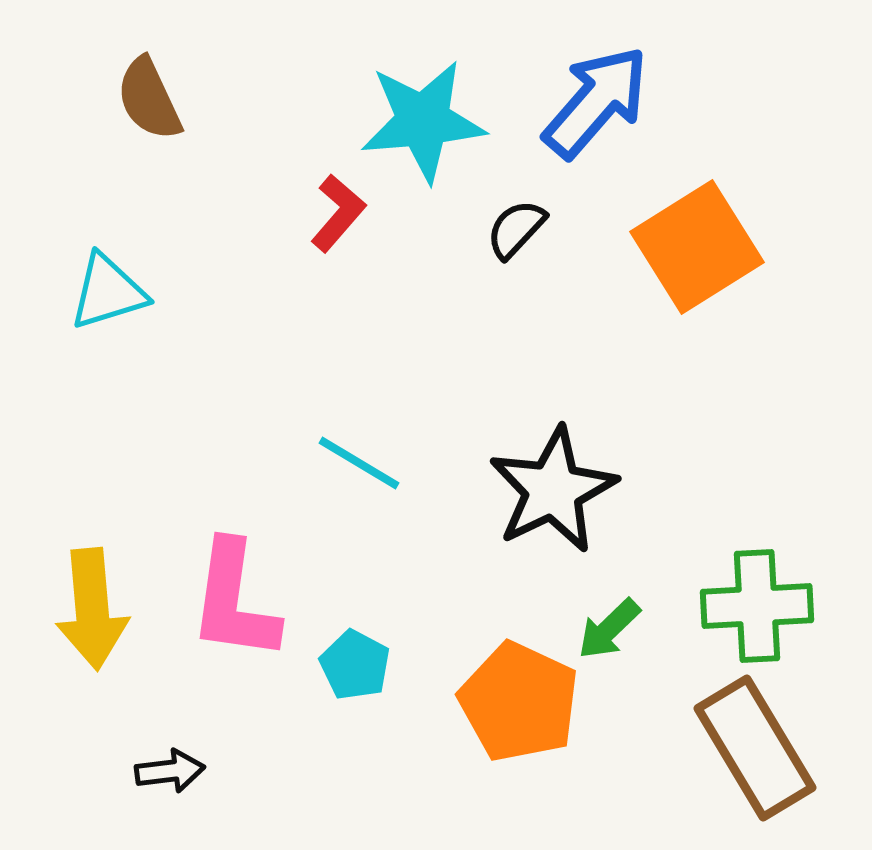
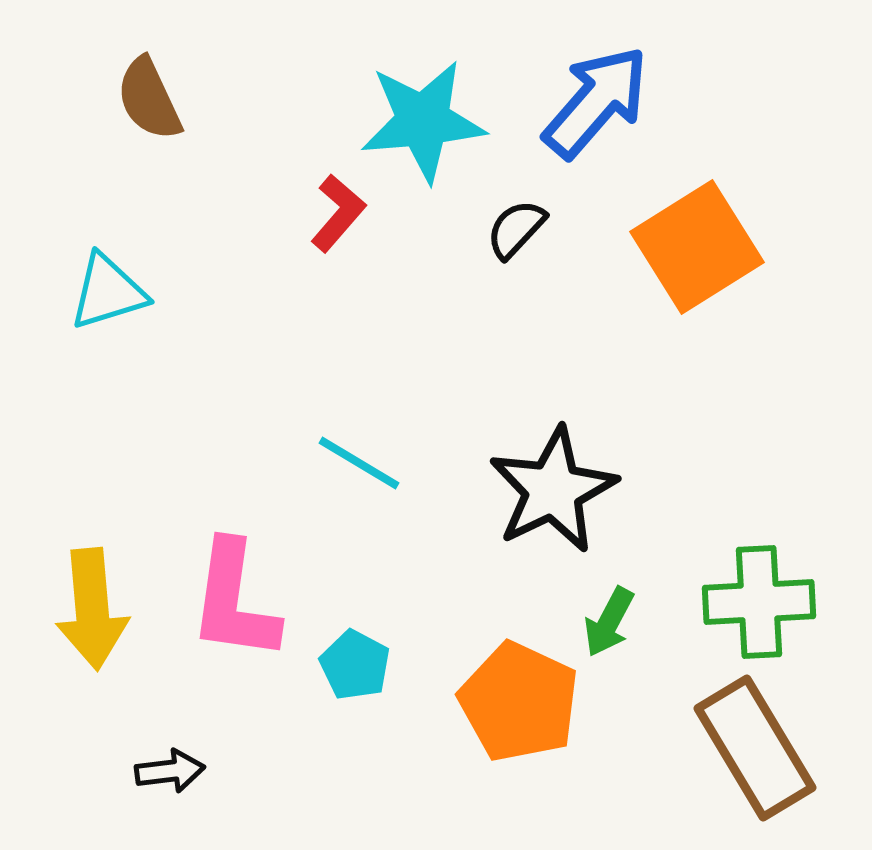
green cross: moved 2 px right, 4 px up
green arrow: moved 7 px up; rotated 18 degrees counterclockwise
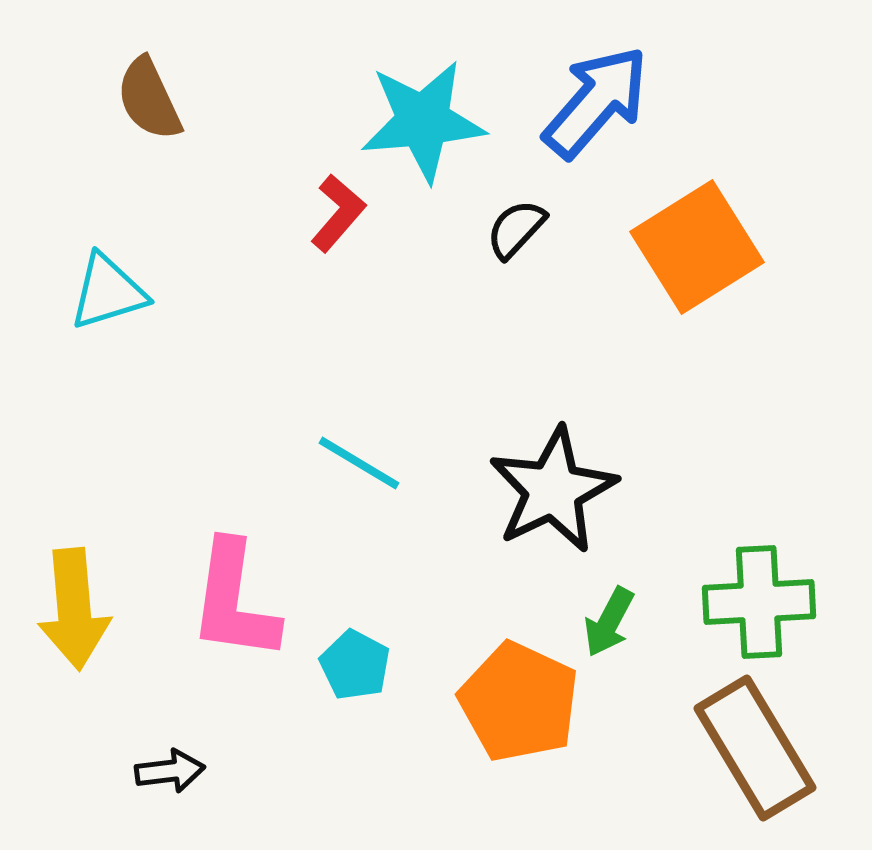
yellow arrow: moved 18 px left
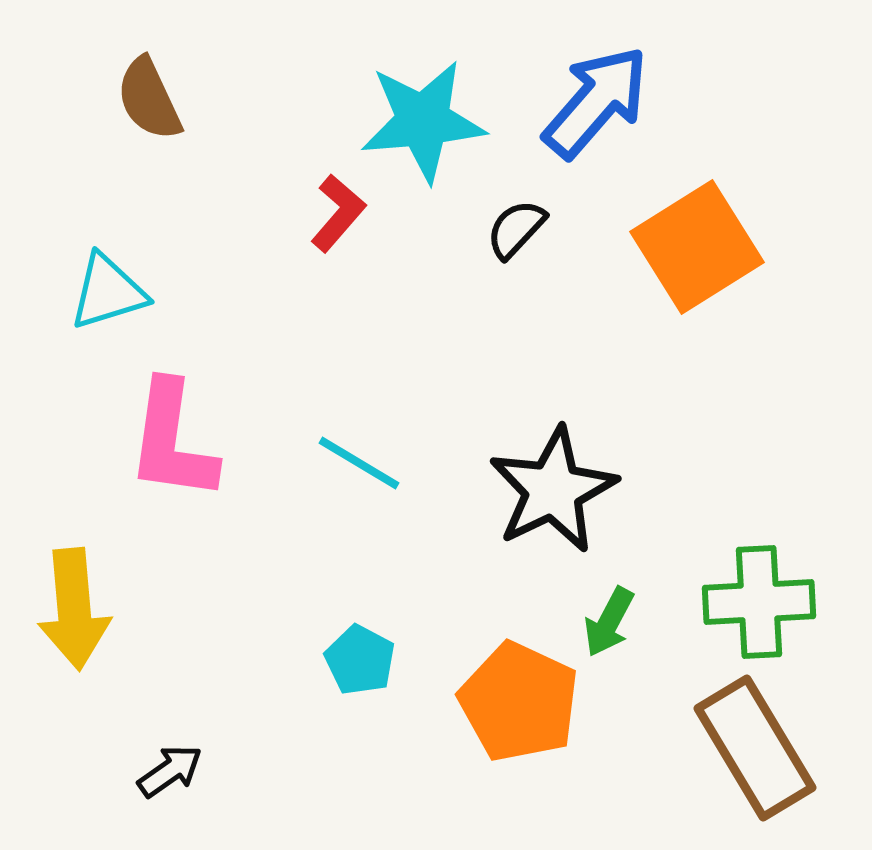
pink L-shape: moved 62 px left, 160 px up
cyan pentagon: moved 5 px right, 5 px up
black arrow: rotated 28 degrees counterclockwise
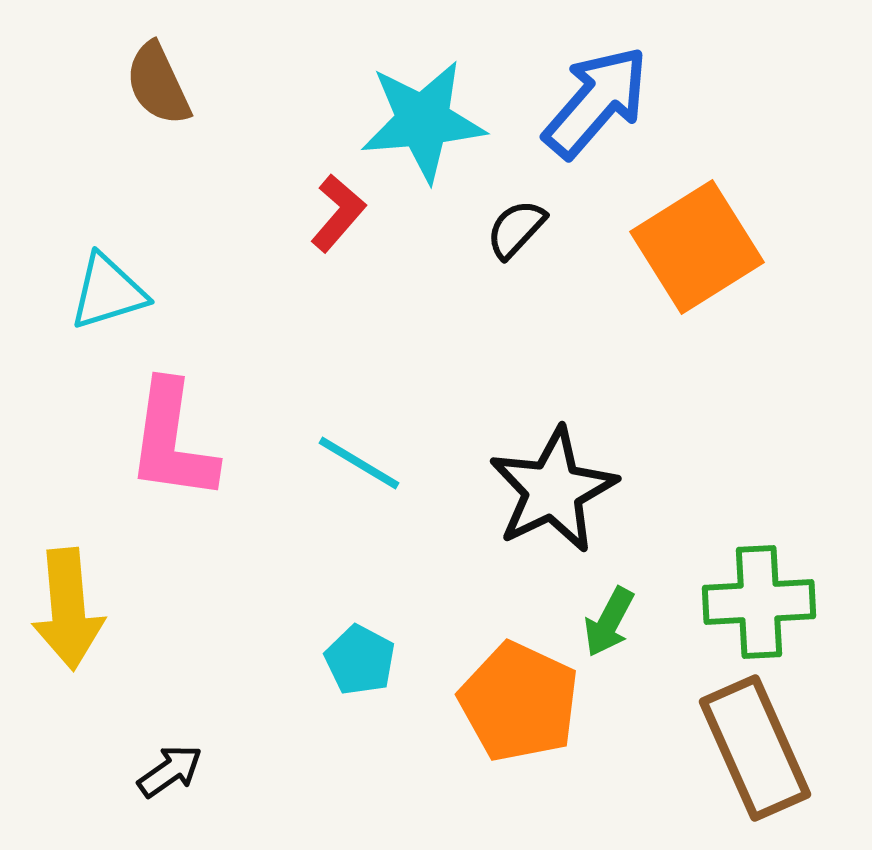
brown semicircle: moved 9 px right, 15 px up
yellow arrow: moved 6 px left
brown rectangle: rotated 7 degrees clockwise
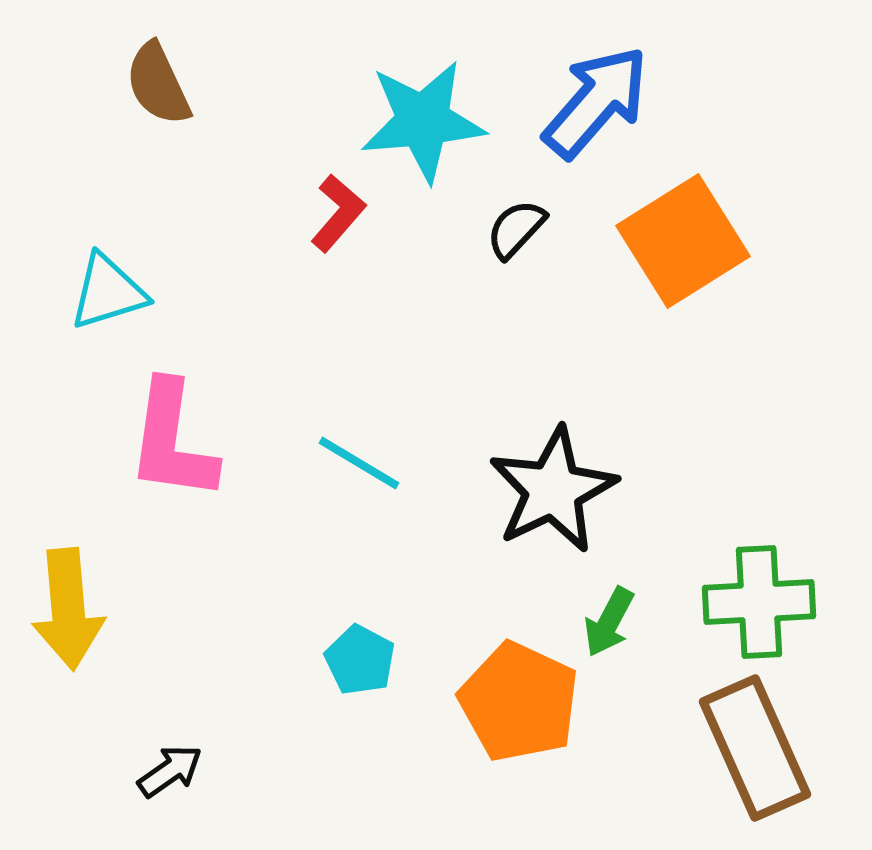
orange square: moved 14 px left, 6 px up
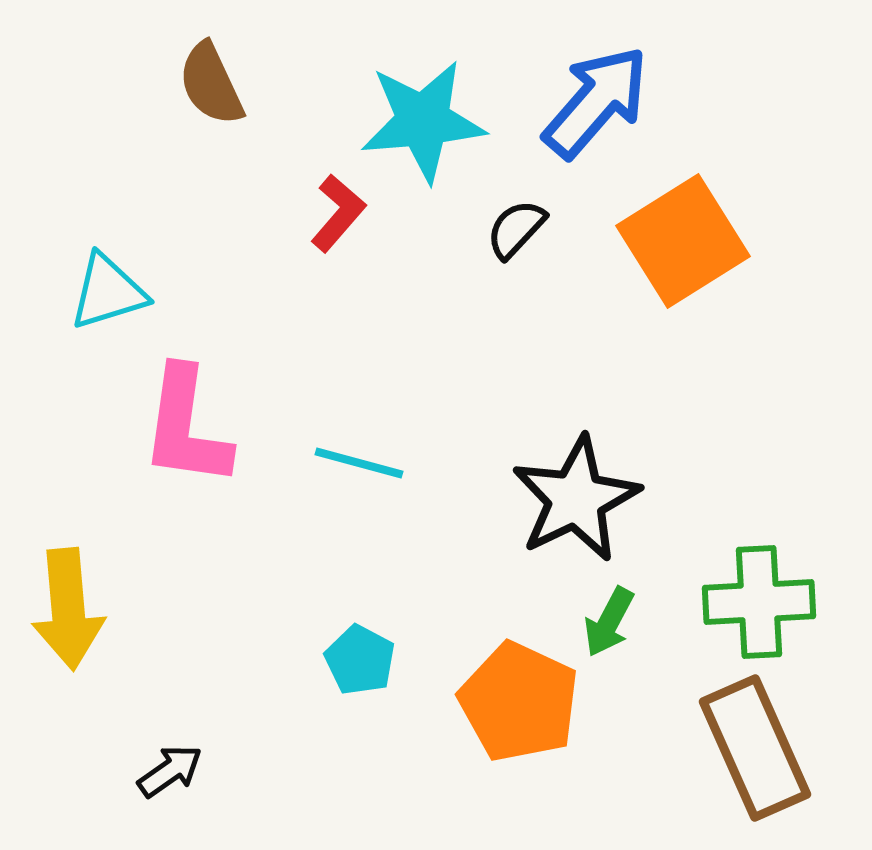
brown semicircle: moved 53 px right
pink L-shape: moved 14 px right, 14 px up
cyan line: rotated 16 degrees counterclockwise
black star: moved 23 px right, 9 px down
